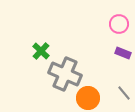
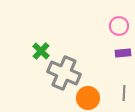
pink circle: moved 2 px down
purple rectangle: rotated 28 degrees counterclockwise
gray cross: moved 1 px left, 1 px up
gray line: rotated 42 degrees clockwise
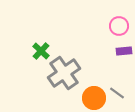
purple rectangle: moved 1 px right, 2 px up
gray cross: rotated 32 degrees clockwise
gray line: moved 7 px left; rotated 56 degrees counterclockwise
orange circle: moved 6 px right
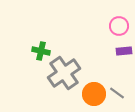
green cross: rotated 30 degrees counterclockwise
orange circle: moved 4 px up
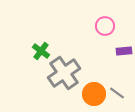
pink circle: moved 14 px left
green cross: rotated 24 degrees clockwise
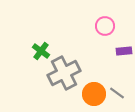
gray cross: rotated 8 degrees clockwise
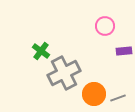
gray line: moved 1 px right, 5 px down; rotated 56 degrees counterclockwise
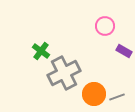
purple rectangle: rotated 35 degrees clockwise
gray line: moved 1 px left, 1 px up
